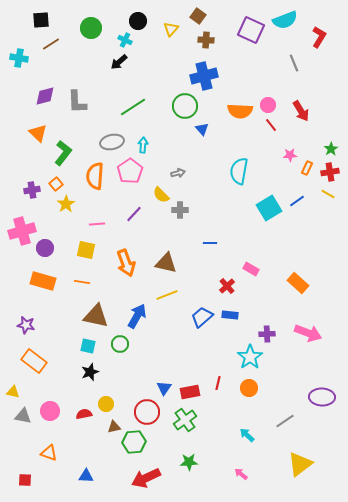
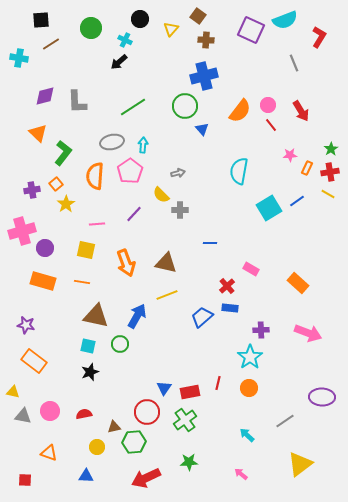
black circle at (138, 21): moved 2 px right, 2 px up
orange semicircle at (240, 111): rotated 55 degrees counterclockwise
blue rectangle at (230, 315): moved 7 px up
purple cross at (267, 334): moved 6 px left, 4 px up
yellow circle at (106, 404): moved 9 px left, 43 px down
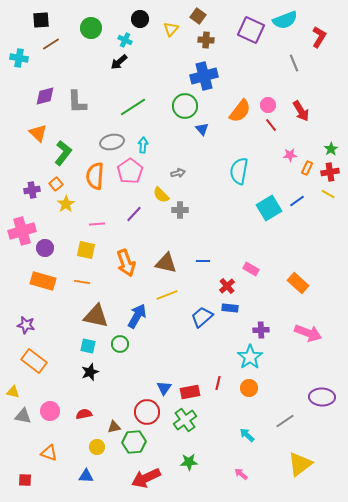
blue line at (210, 243): moved 7 px left, 18 px down
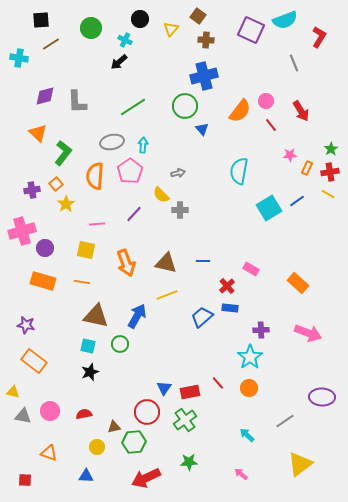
pink circle at (268, 105): moved 2 px left, 4 px up
red line at (218, 383): rotated 56 degrees counterclockwise
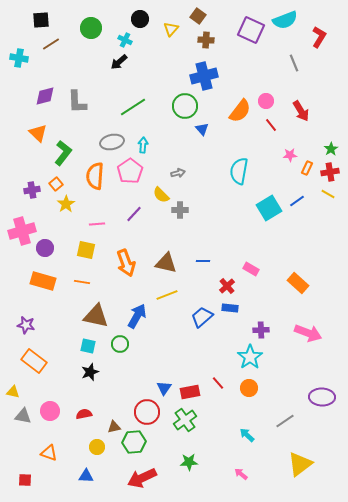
red arrow at (146, 478): moved 4 px left
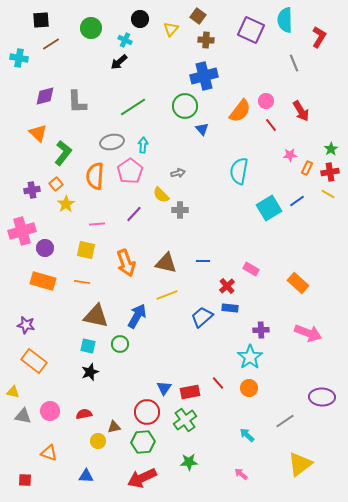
cyan semicircle at (285, 20): rotated 110 degrees clockwise
green hexagon at (134, 442): moved 9 px right
yellow circle at (97, 447): moved 1 px right, 6 px up
